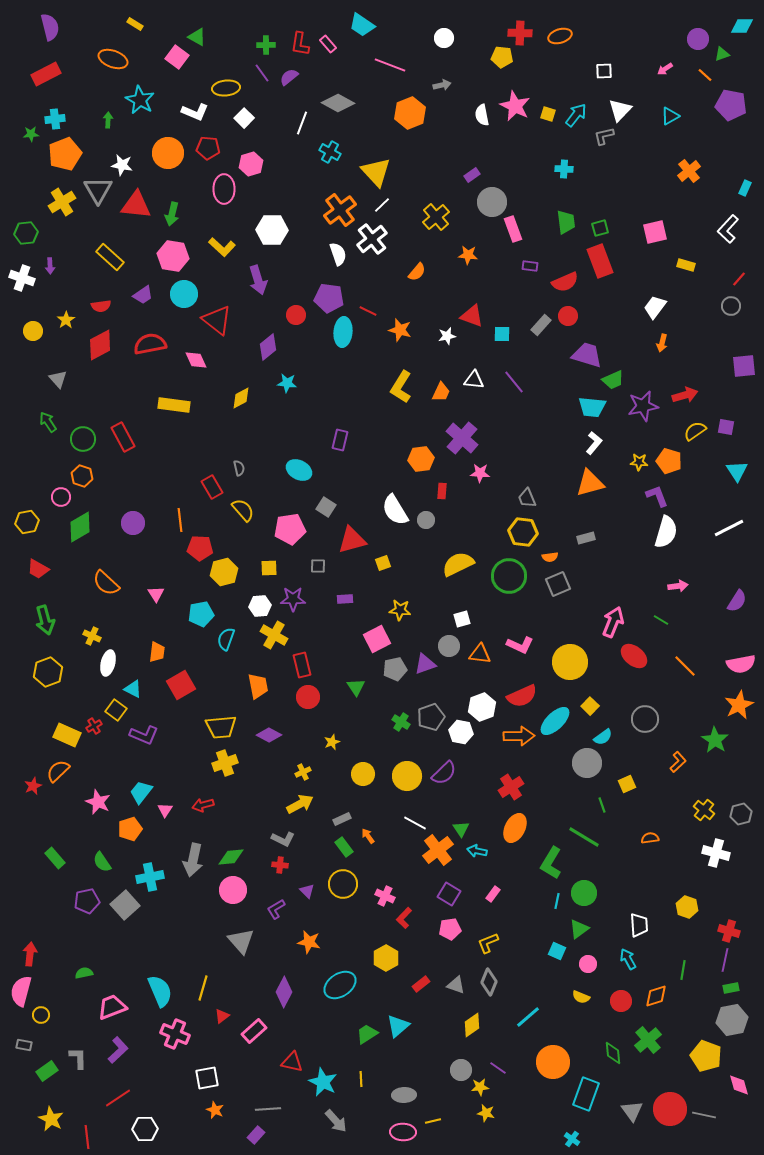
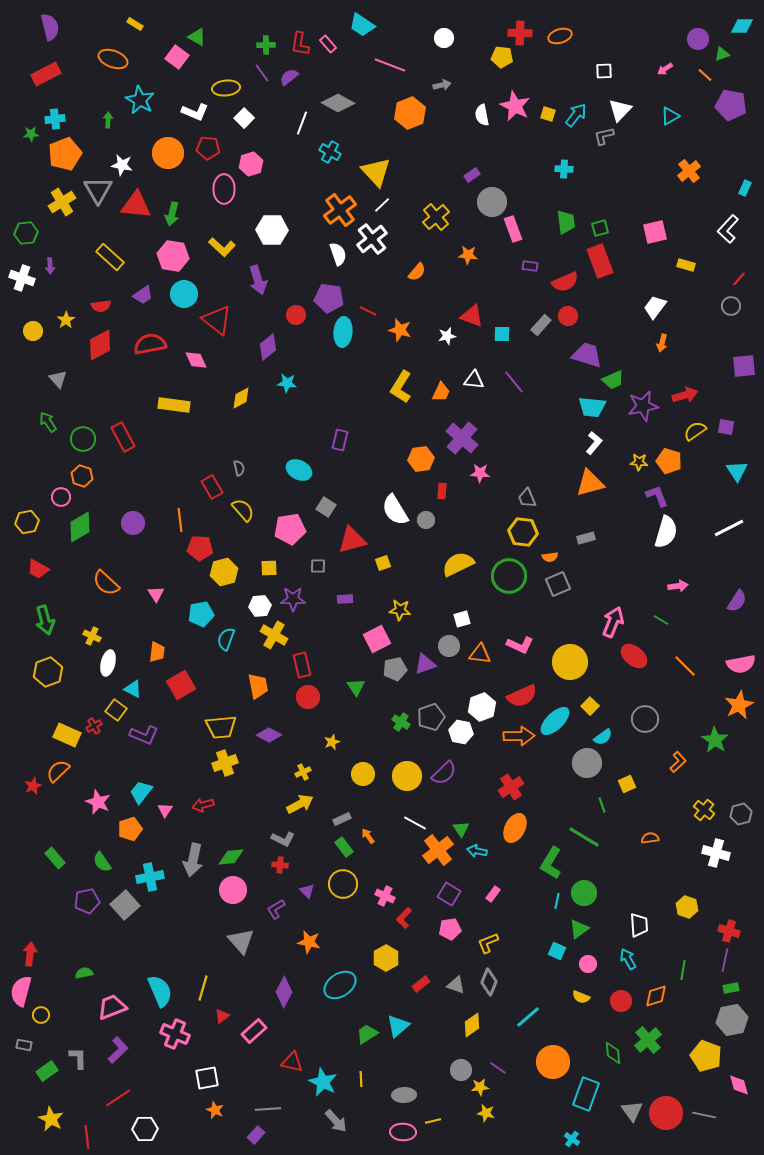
red circle at (670, 1109): moved 4 px left, 4 px down
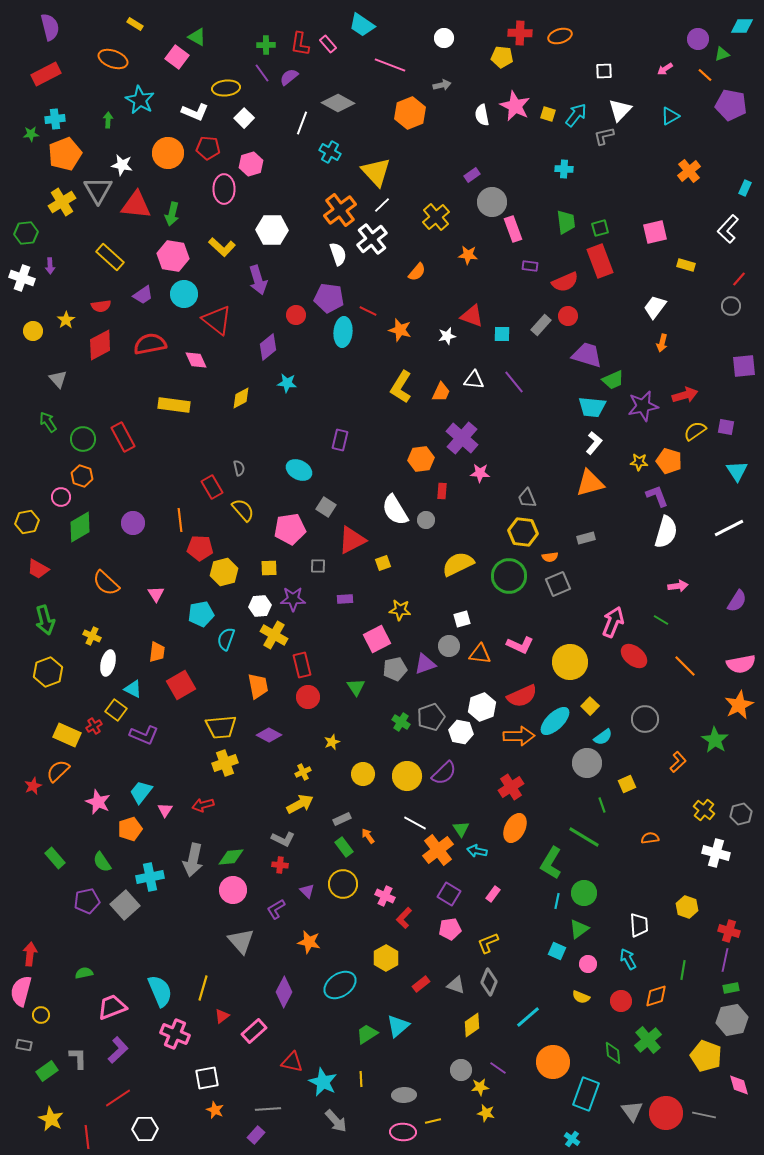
red triangle at (352, 540): rotated 12 degrees counterclockwise
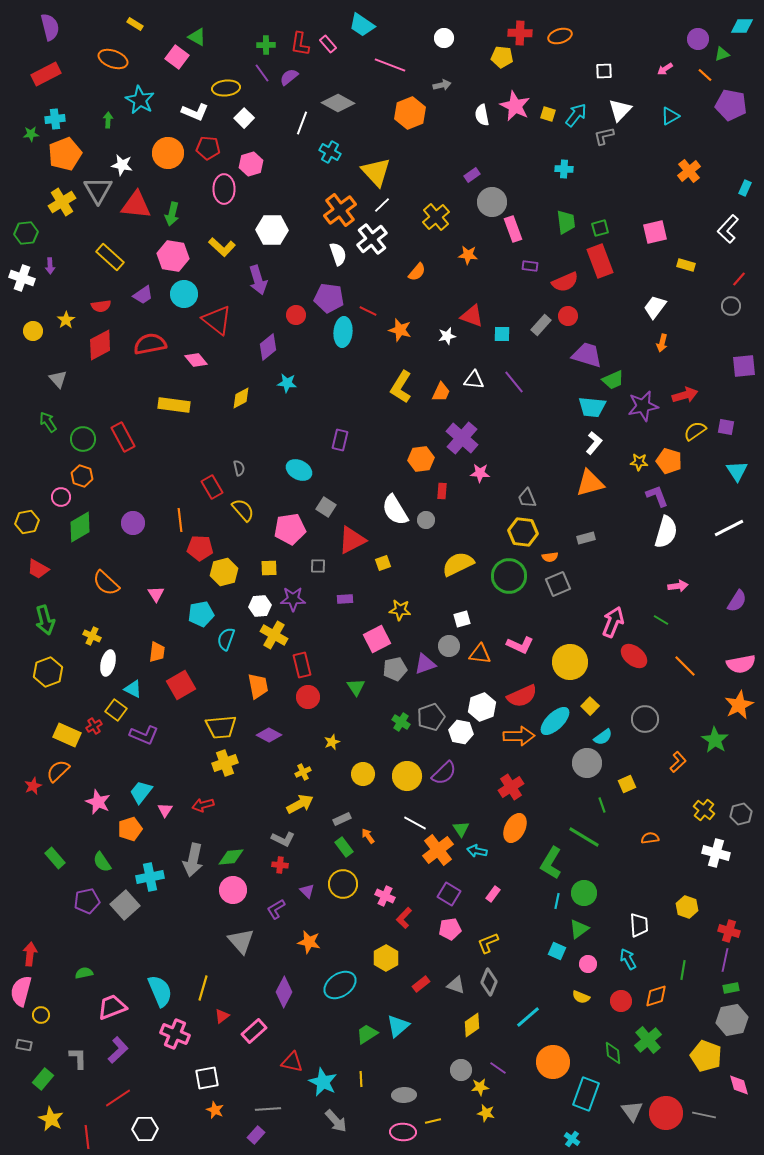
pink diamond at (196, 360): rotated 15 degrees counterclockwise
green rectangle at (47, 1071): moved 4 px left, 8 px down; rotated 15 degrees counterclockwise
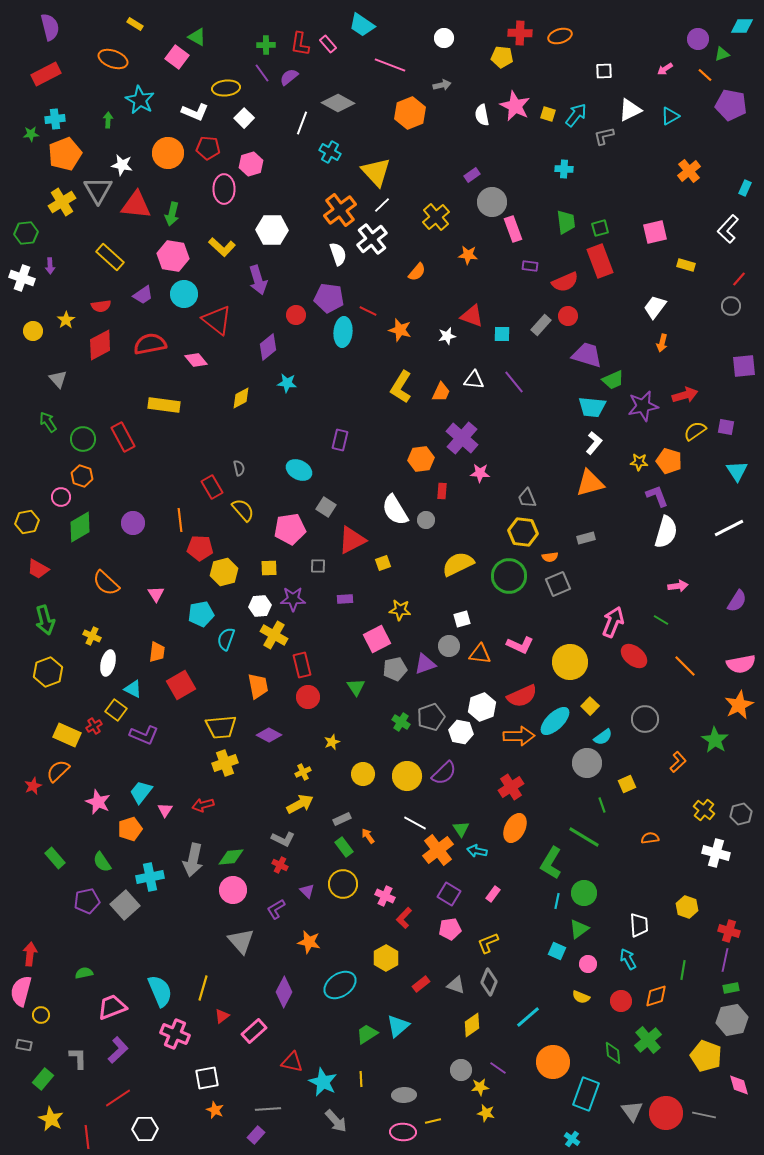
white triangle at (620, 110): moved 10 px right; rotated 20 degrees clockwise
yellow rectangle at (174, 405): moved 10 px left
red cross at (280, 865): rotated 21 degrees clockwise
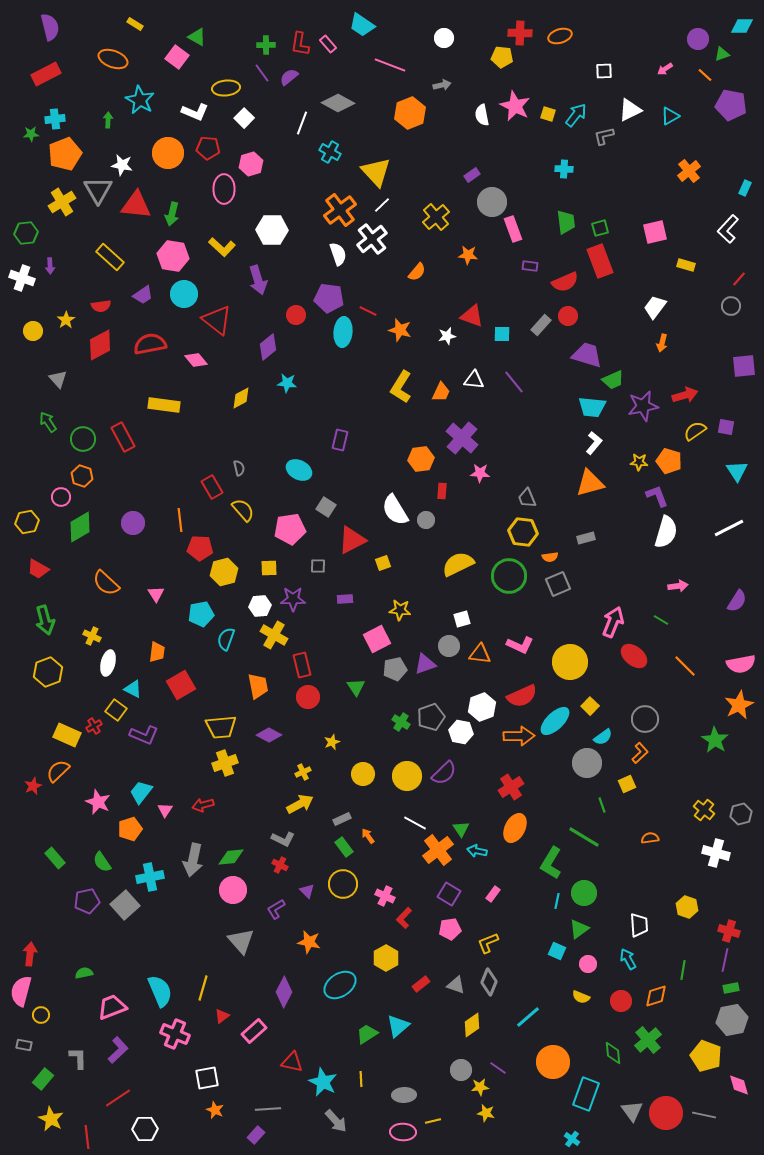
orange L-shape at (678, 762): moved 38 px left, 9 px up
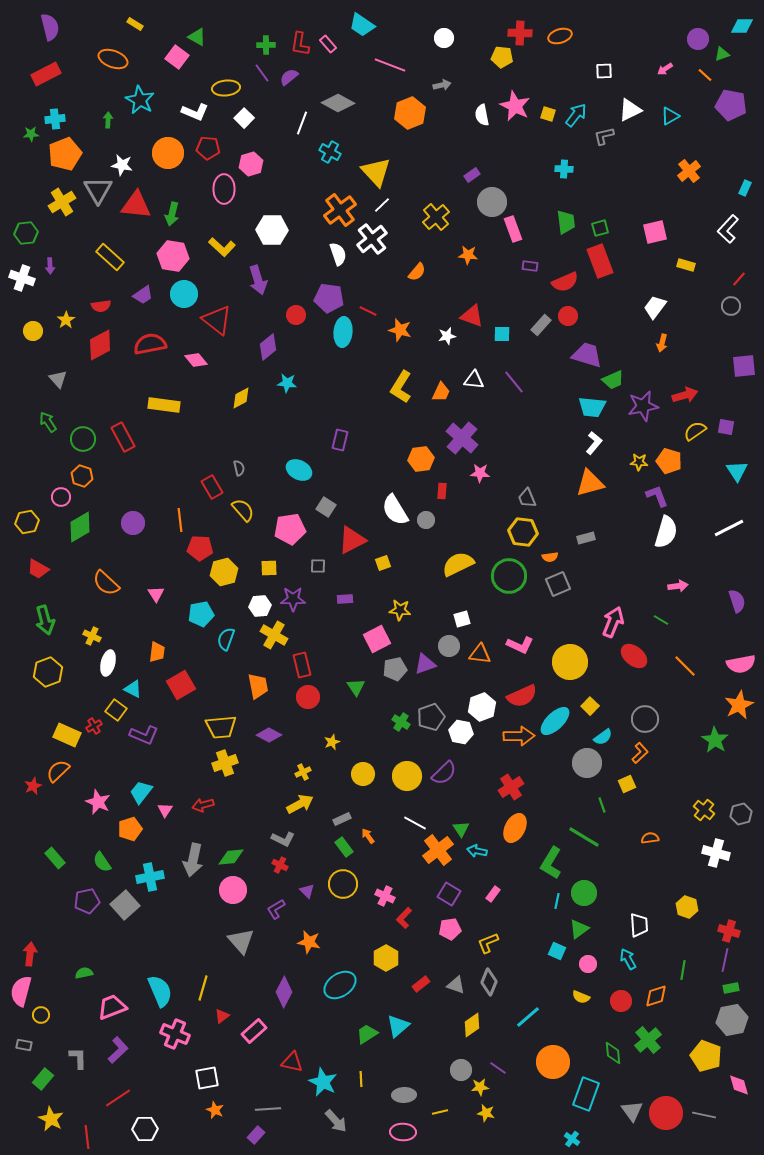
purple semicircle at (737, 601): rotated 50 degrees counterclockwise
yellow line at (433, 1121): moved 7 px right, 9 px up
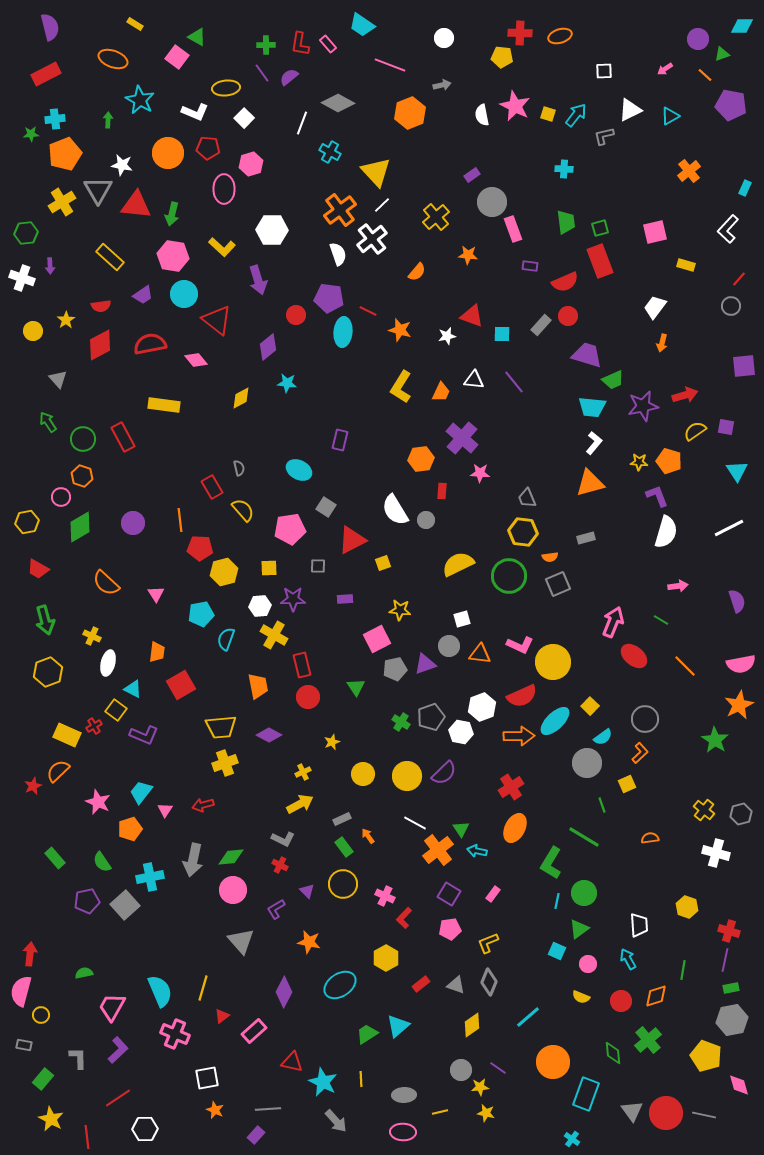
yellow circle at (570, 662): moved 17 px left
pink trapezoid at (112, 1007): rotated 40 degrees counterclockwise
